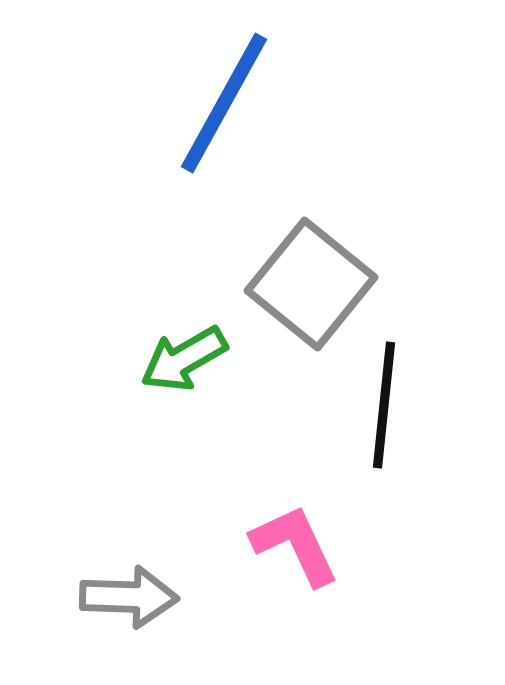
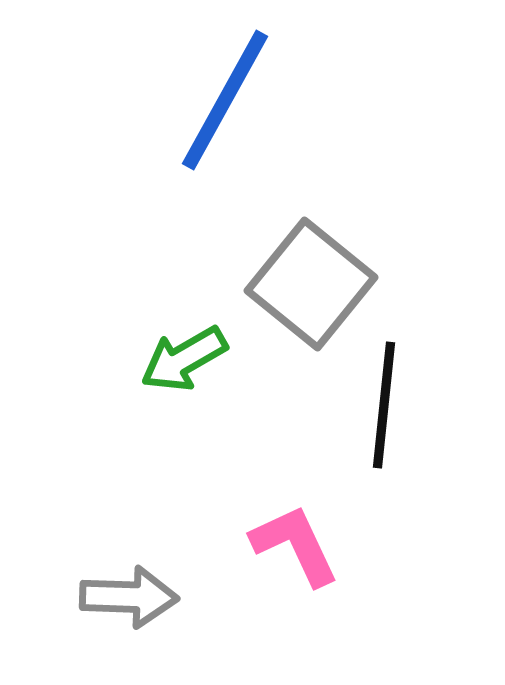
blue line: moved 1 px right, 3 px up
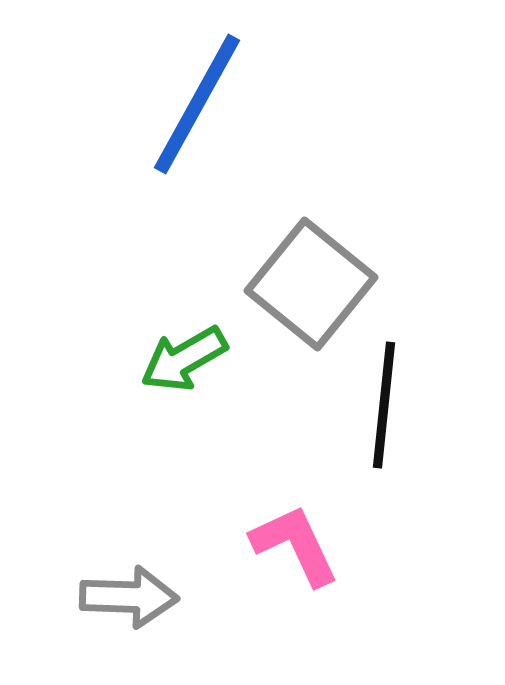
blue line: moved 28 px left, 4 px down
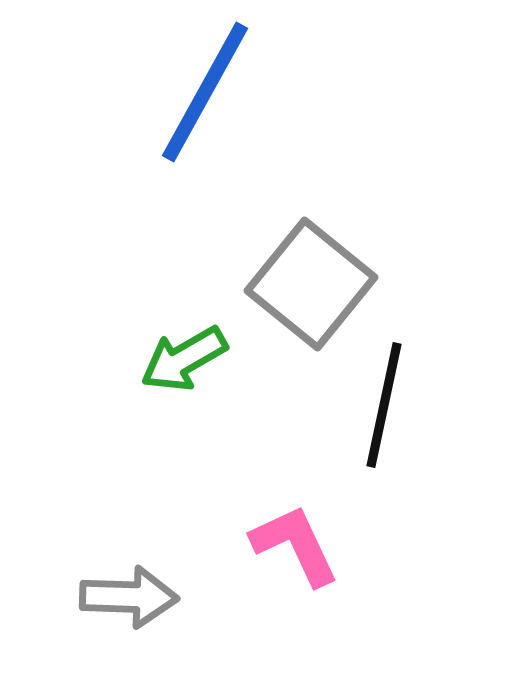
blue line: moved 8 px right, 12 px up
black line: rotated 6 degrees clockwise
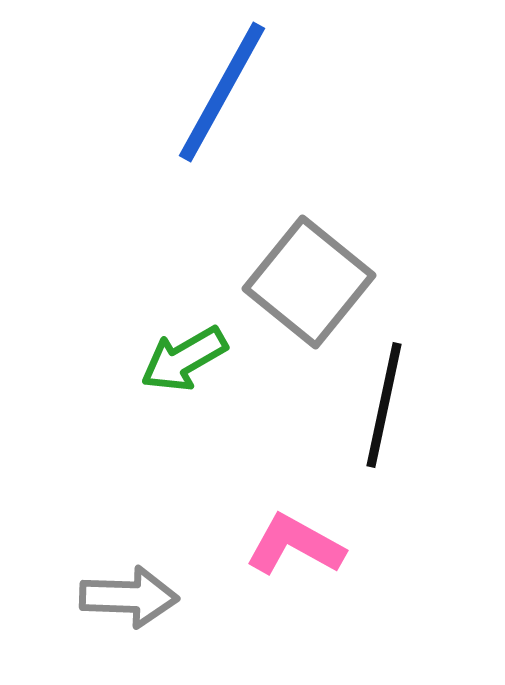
blue line: moved 17 px right
gray square: moved 2 px left, 2 px up
pink L-shape: rotated 36 degrees counterclockwise
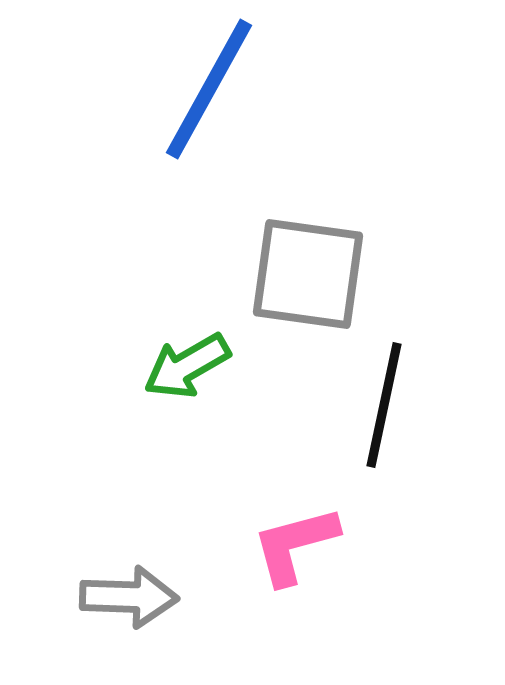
blue line: moved 13 px left, 3 px up
gray square: moved 1 px left, 8 px up; rotated 31 degrees counterclockwise
green arrow: moved 3 px right, 7 px down
pink L-shape: rotated 44 degrees counterclockwise
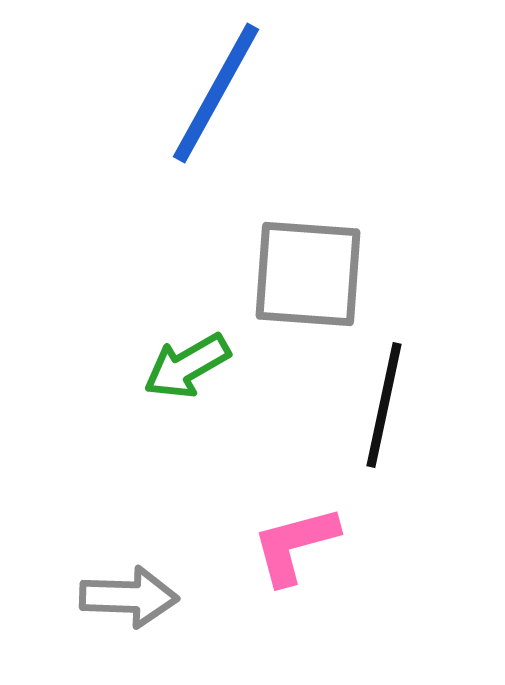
blue line: moved 7 px right, 4 px down
gray square: rotated 4 degrees counterclockwise
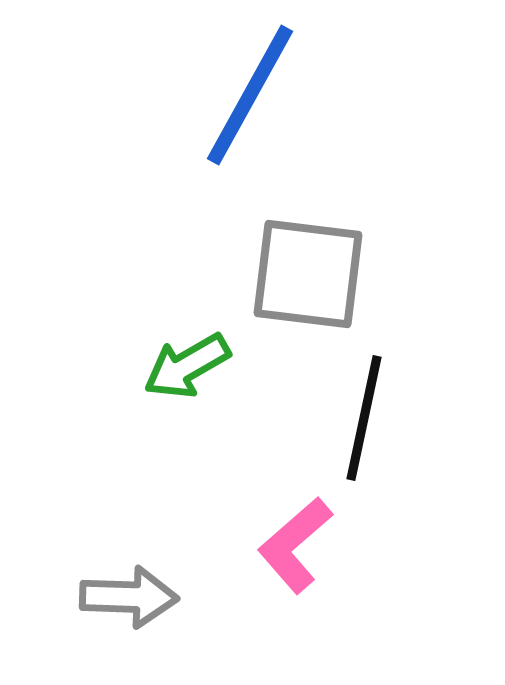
blue line: moved 34 px right, 2 px down
gray square: rotated 3 degrees clockwise
black line: moved 20 px left, 13 px down
pink L-shape: rotated 26 degrees counterclockwise
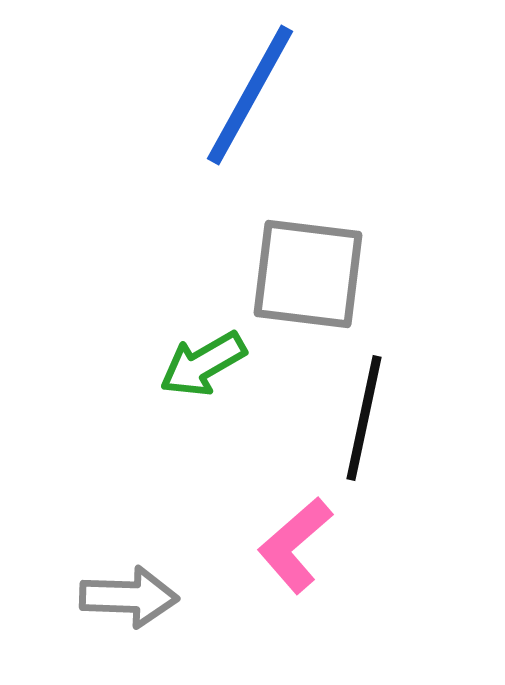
green arrow: moved 16 px right, 2 px up
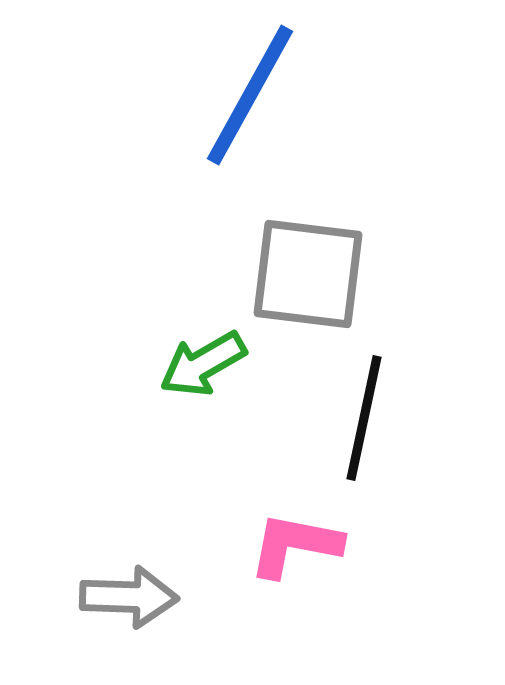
pink L-shape: rotated 52 degrees clockwise
